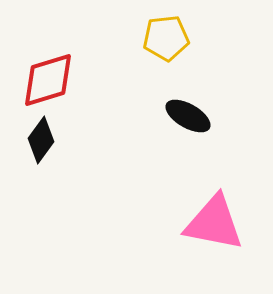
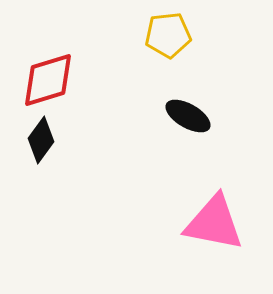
yellow pentagon: moved 2 px right, 3 px up
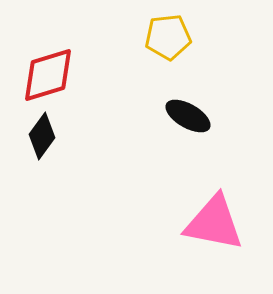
yellow pentagon: moved 2 px down
red diamond: moved 5 px up
black diamond: moved 1 px right, 4 px up
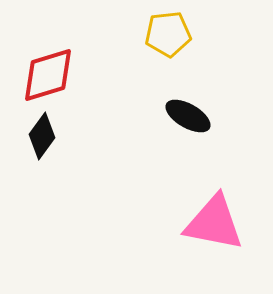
yellow pentagon: moved 3 px up
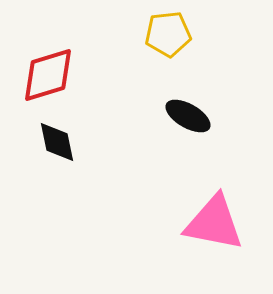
black diamond: moved 15 px right, 6 px down; rotated 48 degrees counterclockwise
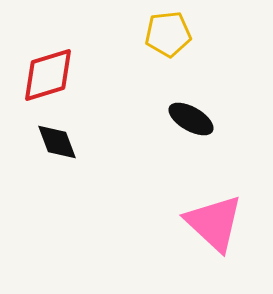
black ellipse: moved 3 px right, 3 px down
black diamond: rotated 9 degrees counterclockwise
pink triangle: rotated 32 degrees clockwise
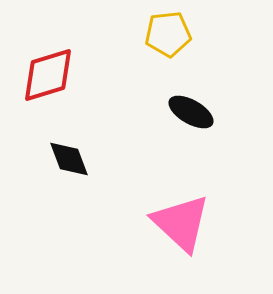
black ellipse: moved 7 px up
black diamond: moved 12 px right, 17 px down
pink triangle: moved 33 px left
